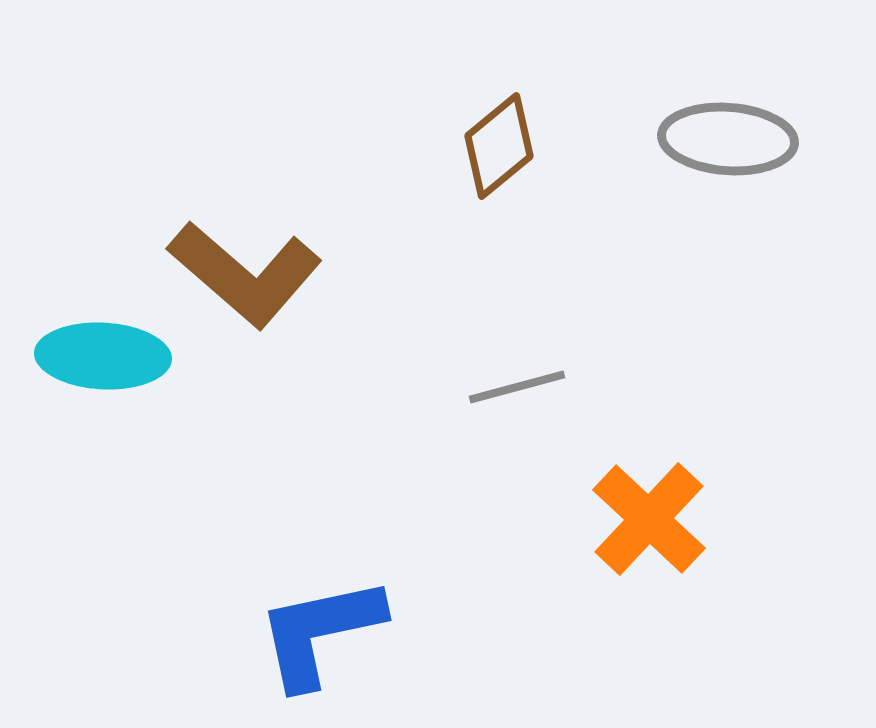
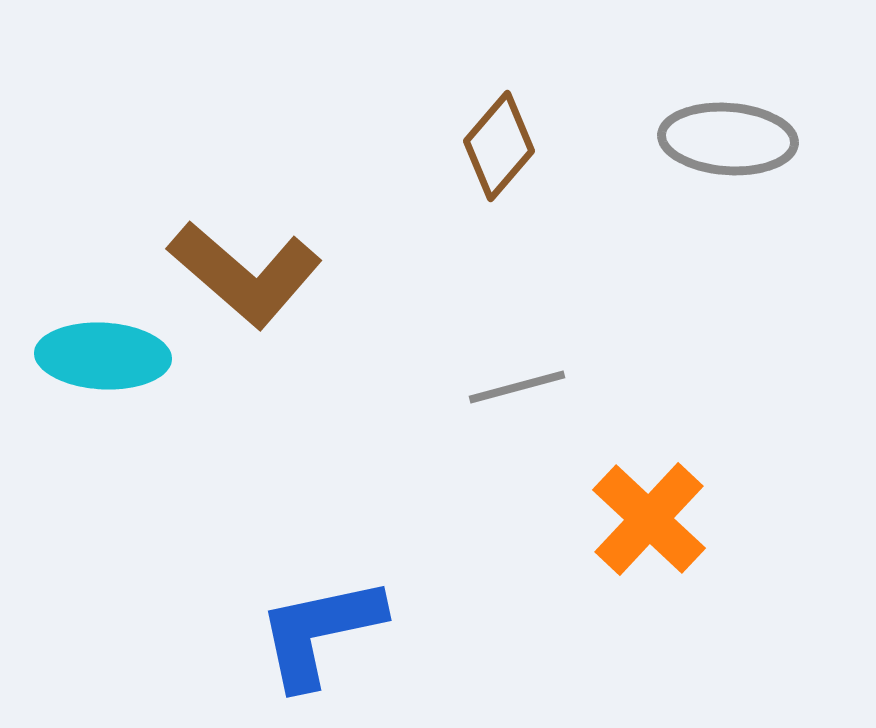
brown diamond: rotated 10 degrees counterclockwise
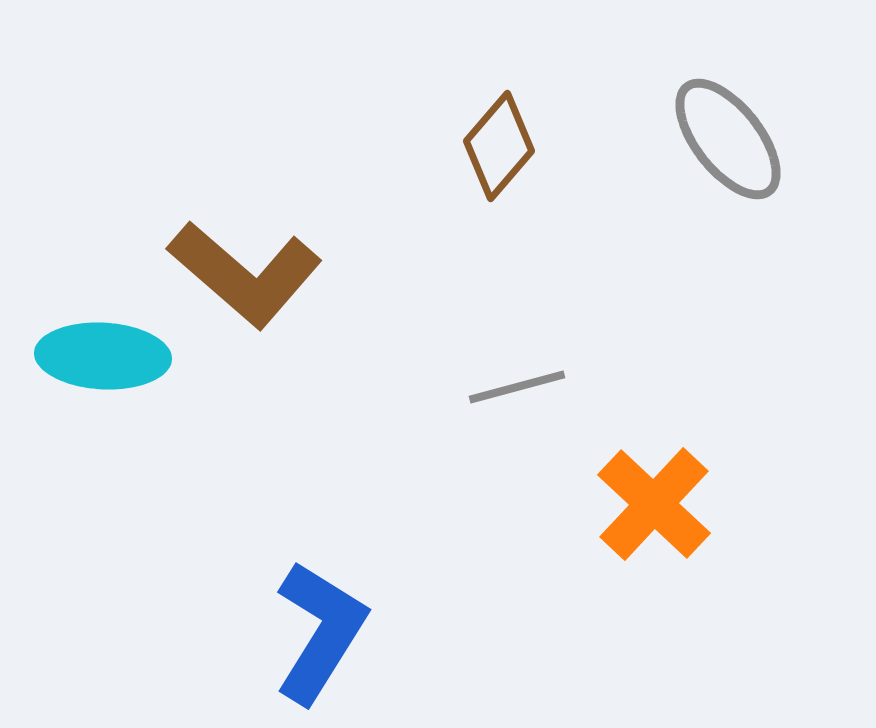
gray ellipse: rotated 48 degrees clockwise
orange cross: moved 5 px right, 15 px up
blue L-shape: rotated 134 degrees clockwise
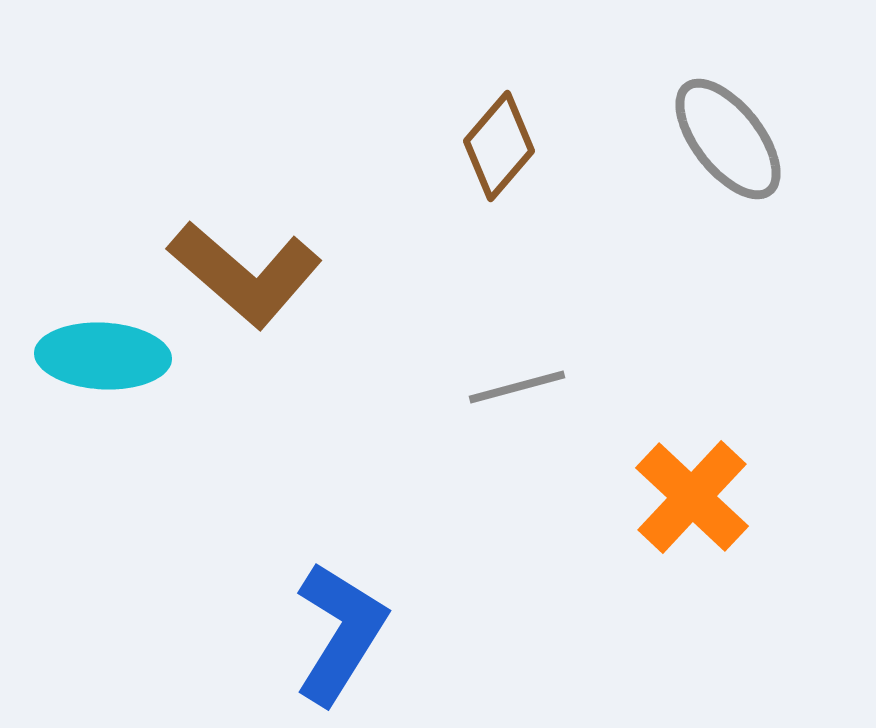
orange cross: moved 38 px right, 7 px up
blue L-shape: moved 20 px right, 1 px down
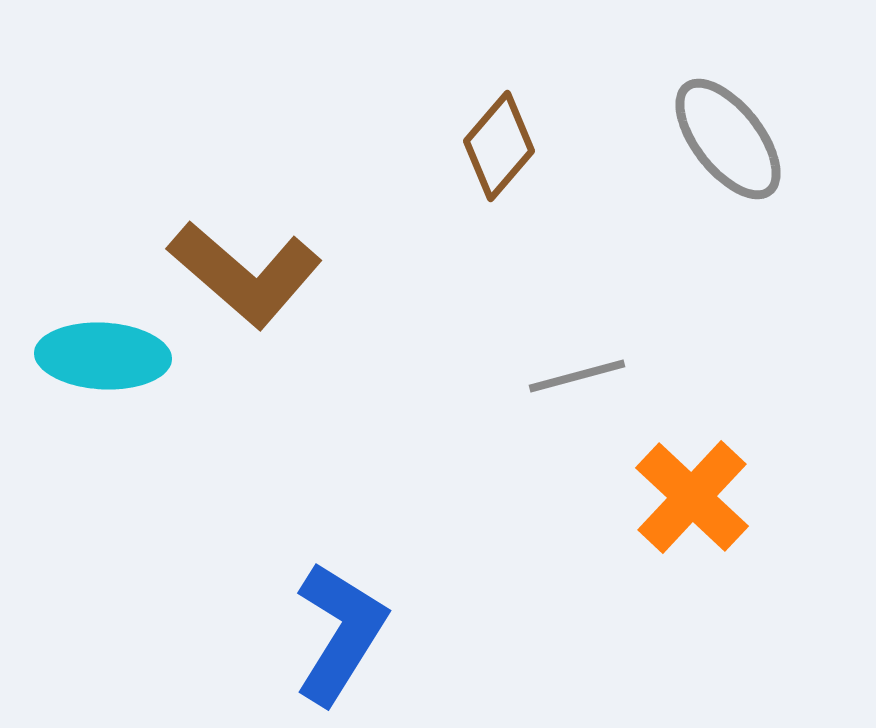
gray line: moved 60 px right, 11 px up
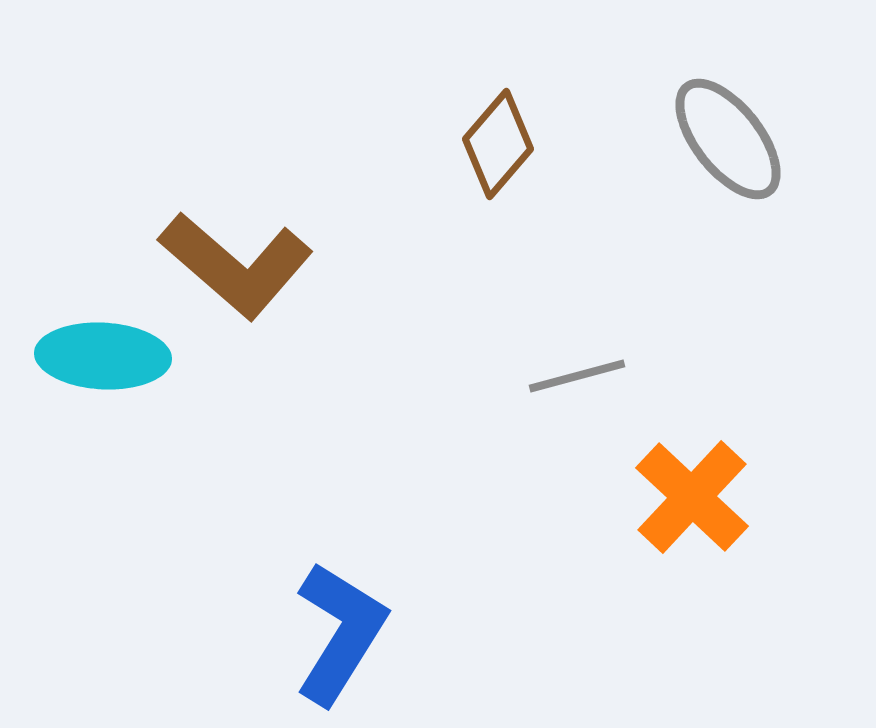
brown diamond: moved 1 px left, 2 px up
brown L-shape: moved 9 px left, 9 px up
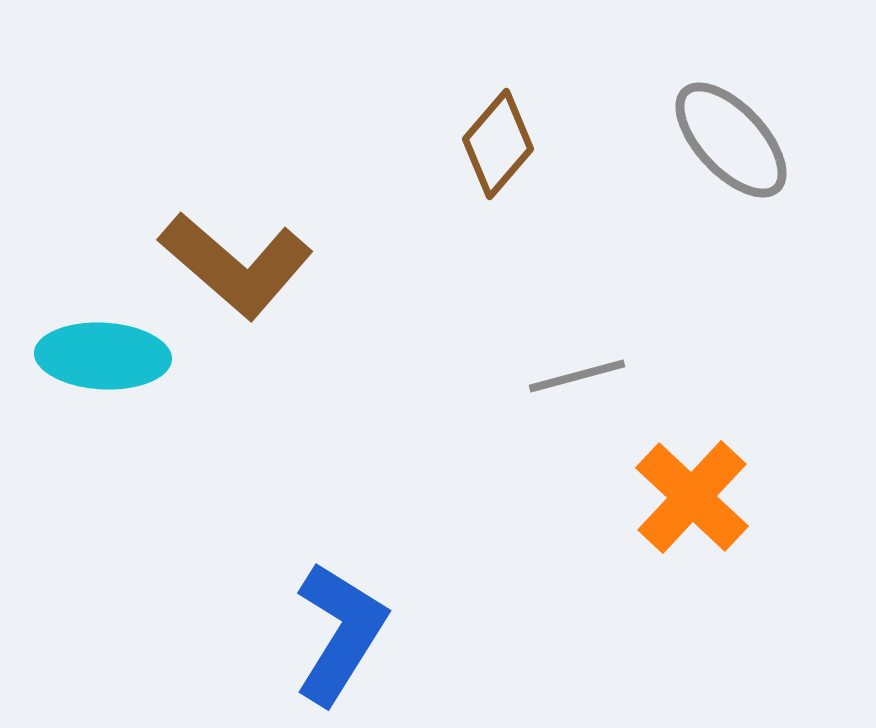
gray ellipse: moved 3 px right, 1 px down; rotated 5 degrees counterclockwise
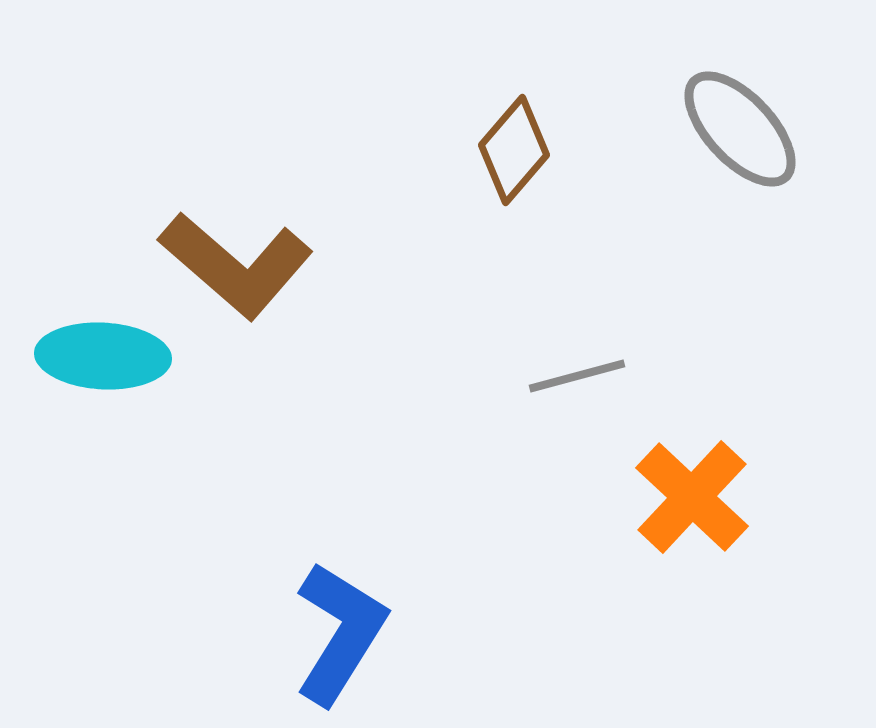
gray ellipse: moved 9 px right, 11 px up
brown diamond: moved 16 px right, 6 px down
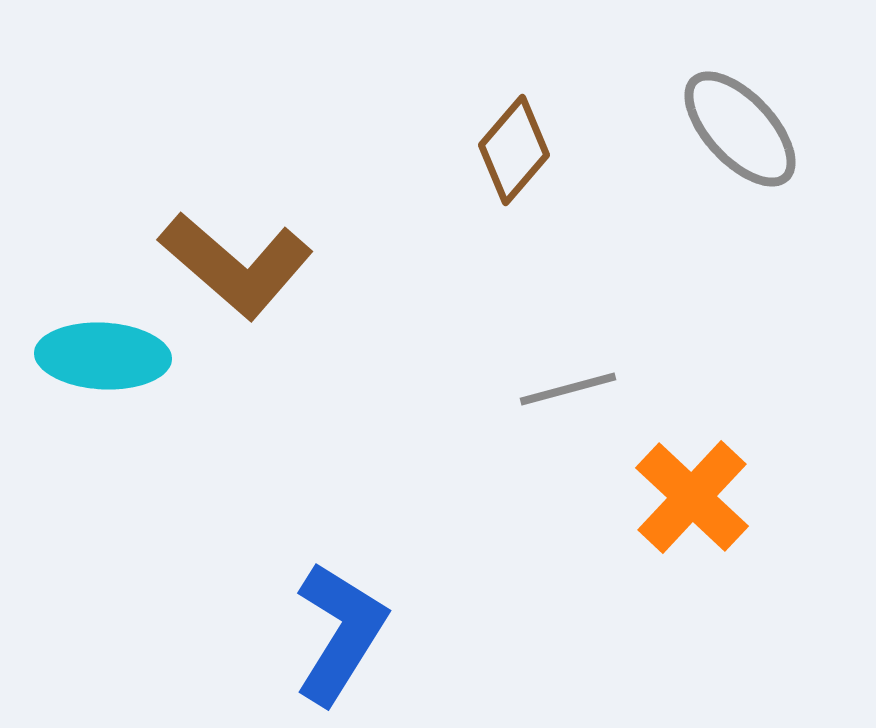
gray line: moved 9 px left, 13 px down
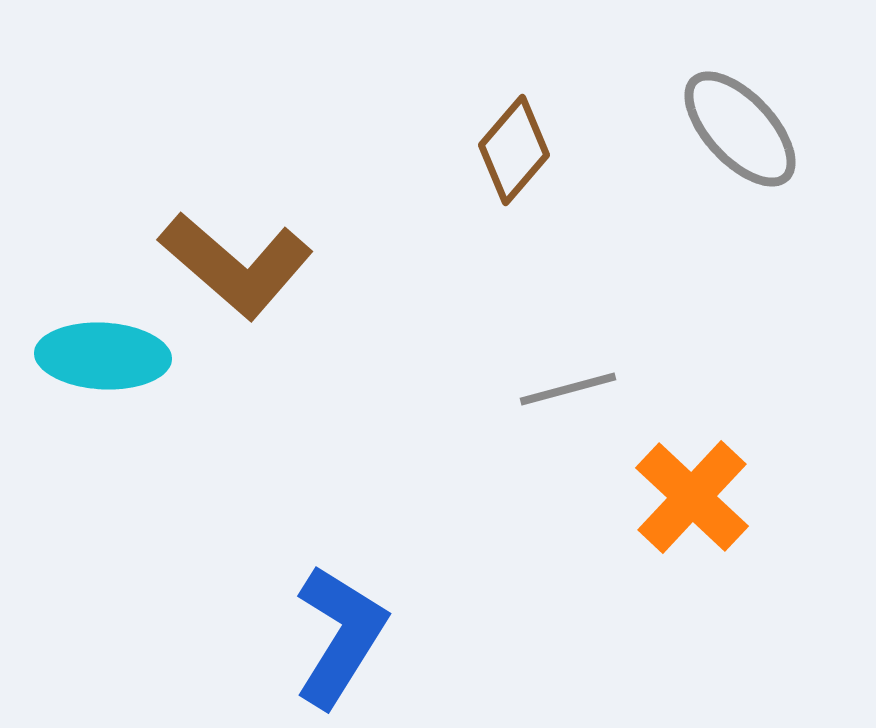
blue L-shape: moved 3 px down
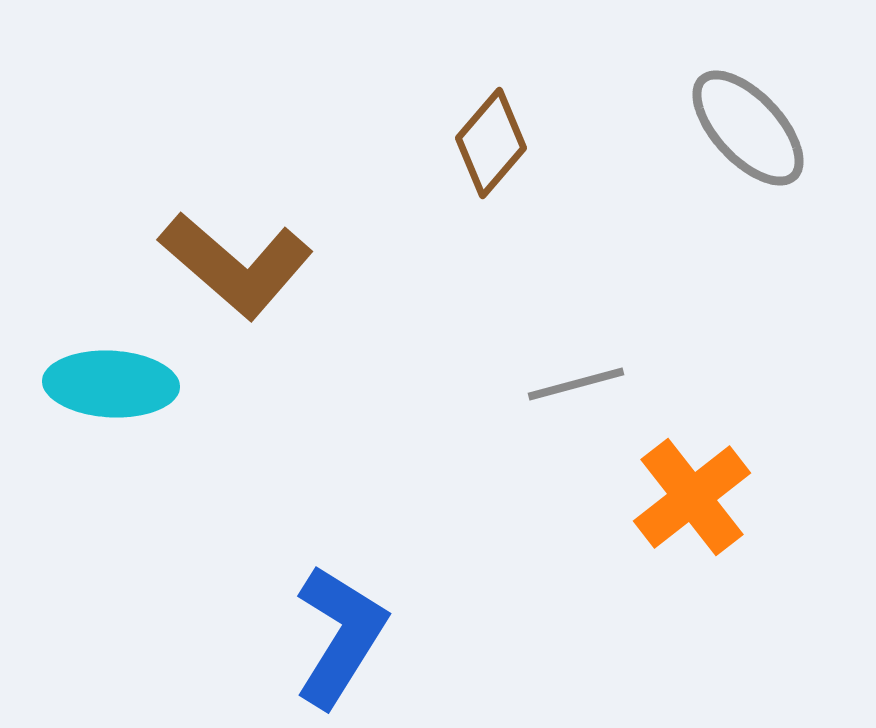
gray ellipse: moved 8 px right, 1 px up
brown diamond: moved 23 px left, 7 px up
cyan ellipse: moved 8 px right, 28 px down
gray line: moved 8 px right, 5 px up
orange cross: rotated 9 degrees clockwise
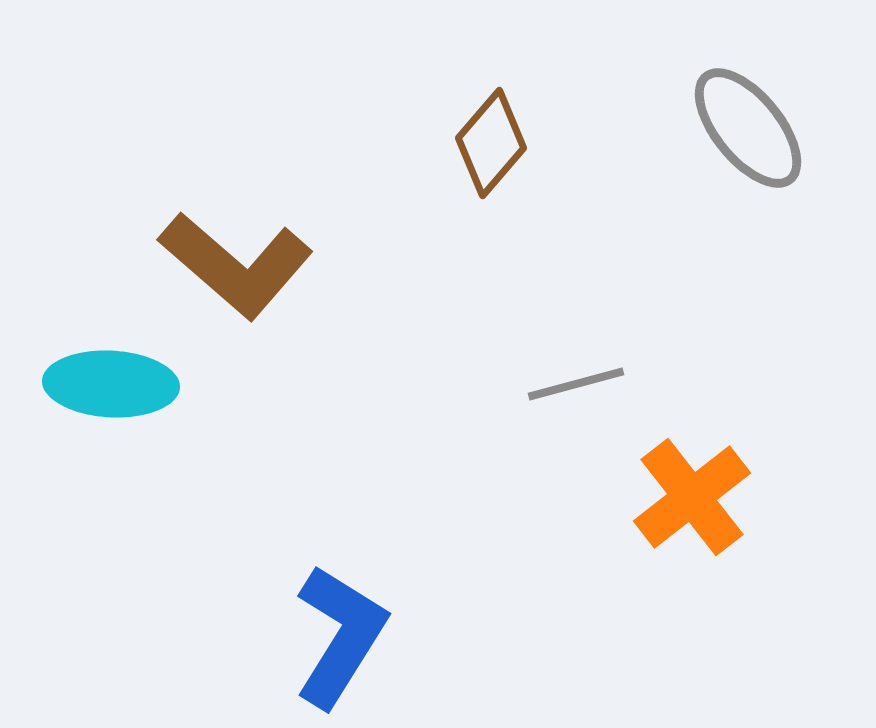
gray ellipse: rotated 4 degrees clockwise
